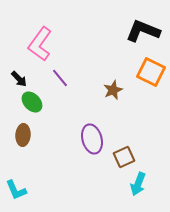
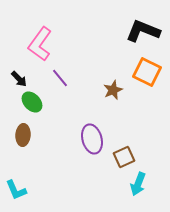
orange square: moved 4 px left
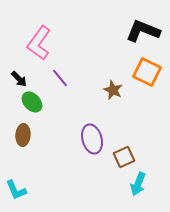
pink L-shape: moved 1 px left, 1 px up
brown star: rotated 24 degrees counterclockwise
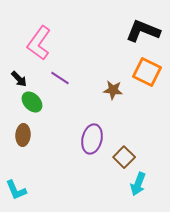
purple line: rotated 18 degrees counterclockwise
brown star: rotated 18 degrees counterclockwise
purple ellipse: rotated 28 degrees clockwise
brown square: rotated 20 degrees counterclockwise
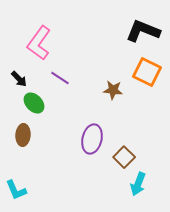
green ellipse: moved 2 px right, 1 px down
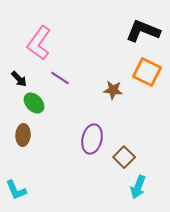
cyan arrow: moved 3 px down
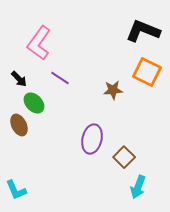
brown star: rotated 12 degrees counterclockwise
brown ellipse: moved 4 px left, 10 px up; rotated 30 degrees counterclockwise
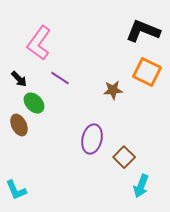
cyan arrow: moved 3 px right, 1 px up
